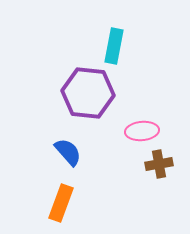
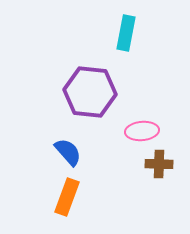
cyan rectangle: moved 12 px right, 13 px up
purple hexagon: moved 2 px right, 1 px up
brown cross: rotated 12 degrees clockwise
orange rectangle: moved 6 px right, 6 px up
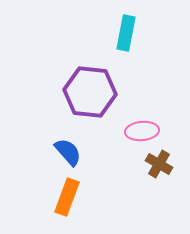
brown cross: rotated 28 degrees clockwise
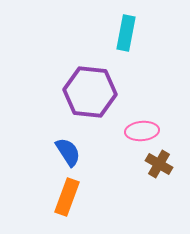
blue semicircle: rotated 8 degrees clockwise
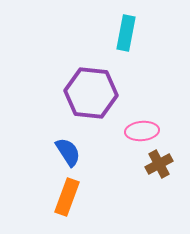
purple hexagon: moved 1 px right, 1 px down
brown cross: rotated 32 degrees clockwise
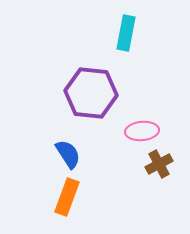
blue semicircle: moved 2 px down
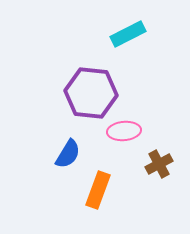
cyan rectangle: moved 2 px right, 1 px down; rotated 52 degrees clockwise
pink ellipse: moved 18 px left
blue semicircle: rotated 64 degrees clockwise
orange rectangle: moved 31 px right, 7 px up
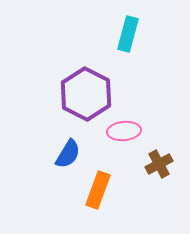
cyan rectangle: rotated 48 degrees counterclockwise
purple hexagon: moved 5 px left, 1 px down; rotated 21 degrees clockwise
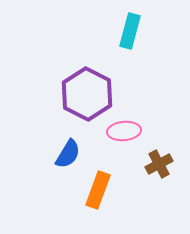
cyan rectangle: moved 2 px right, 3 px up
purple hexagon: moved 1 px right
